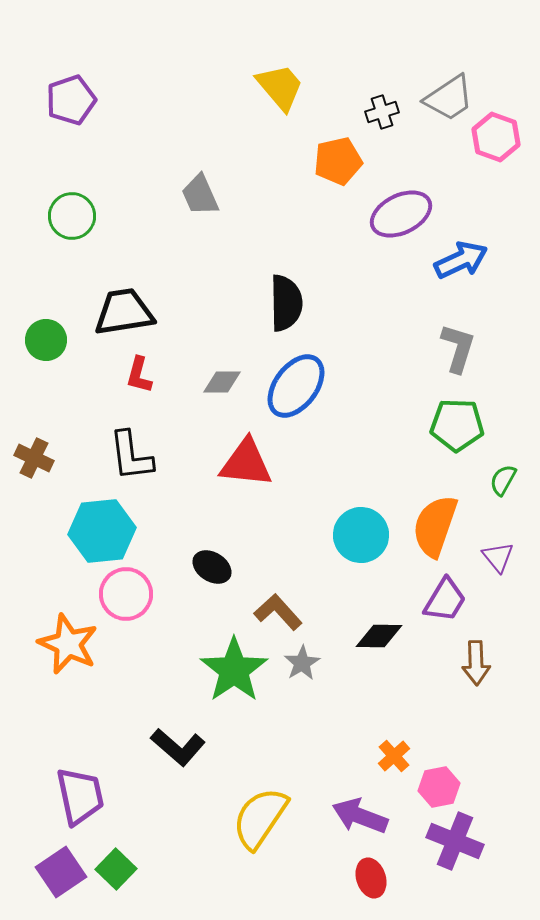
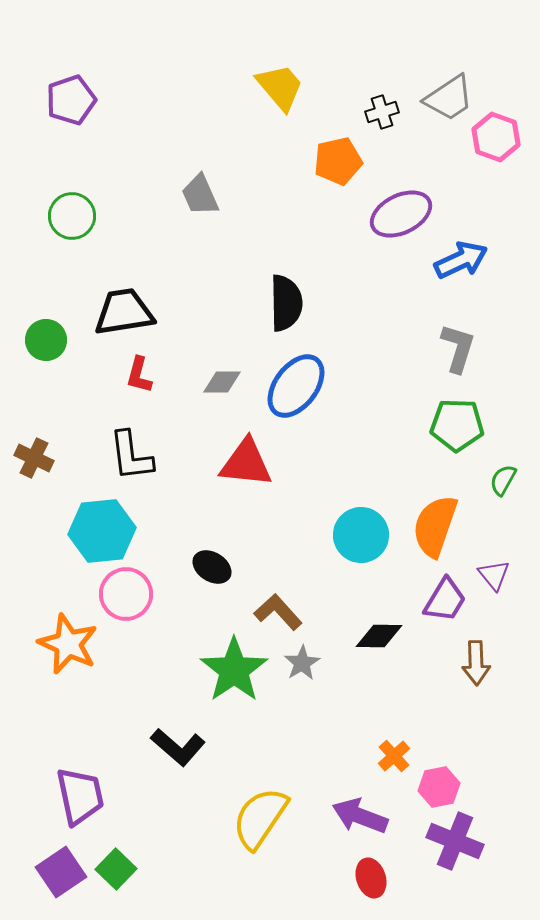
purple triangle at (498, 557): moved 4 px left, 18 px down
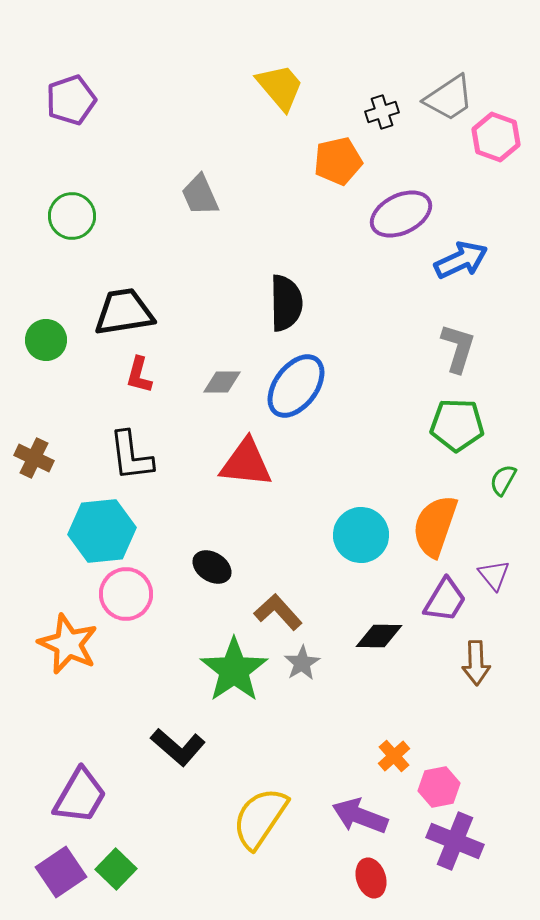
purple trapezoid at (80, 796): rotated 42 degrees clockwise
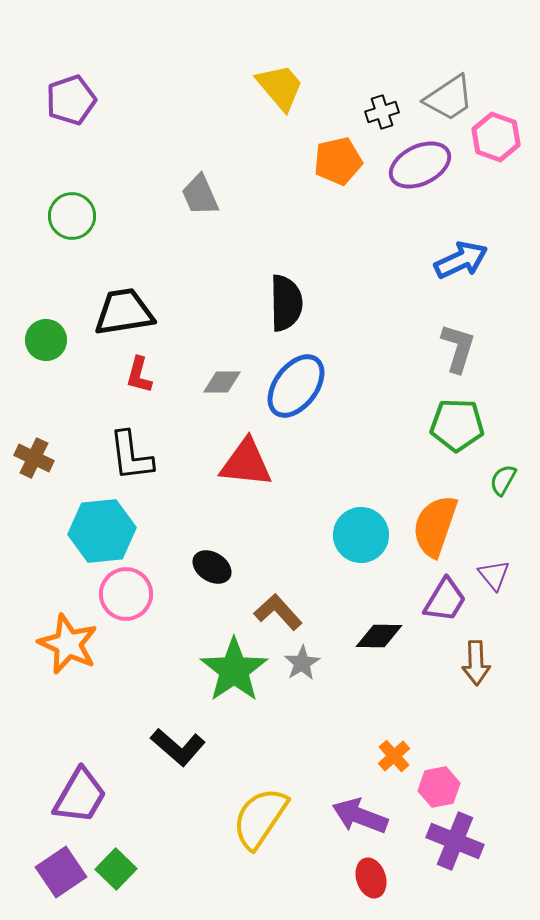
purple ellipse at (401, 214): moved 19 px right, 49 px up
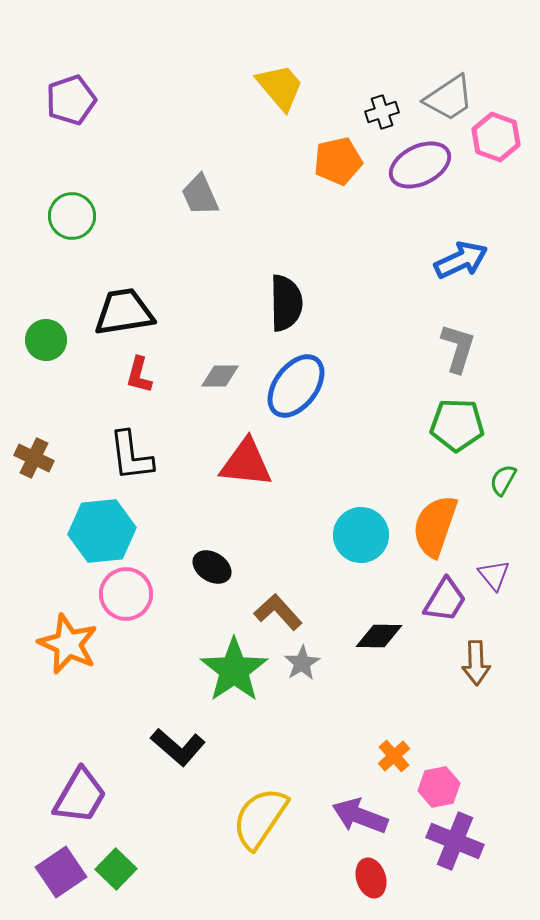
gray diamond at (222, 382): moved 2 px left, 6 px up
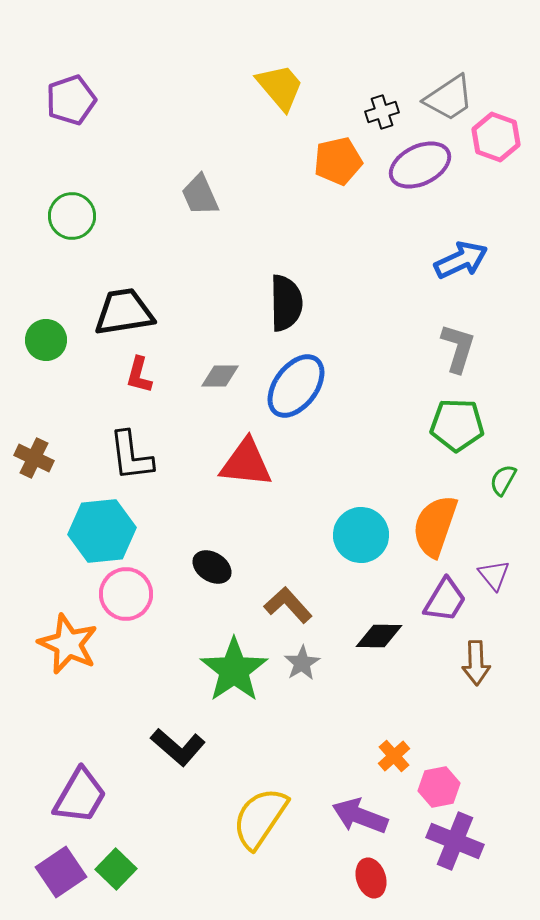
brown L-shape at (278, 612): moved 10 px right, 7 px up
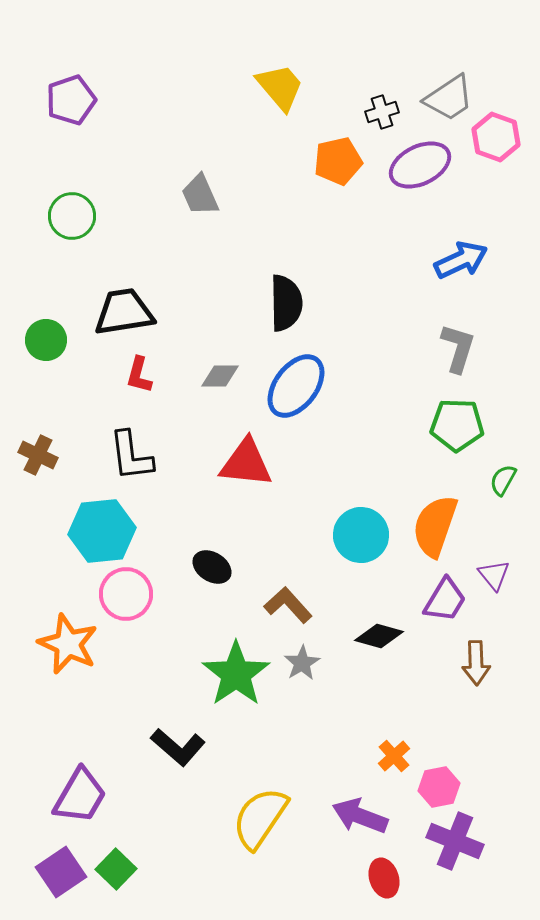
brown cross at (34, 458): moved 4 px right, 3 px up
black diamond at (379, 636): rotated 15 degrees clockwise
green star at (234, 670): moved 2 px right, 4 px down
red ellipse at (371, 878): moved 13 px right
